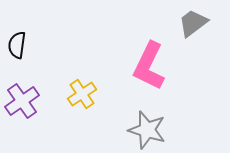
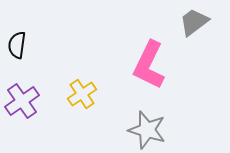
gray trapezoid: moved 1 px right, 1 px up
pink L-shape: moved 1 px up
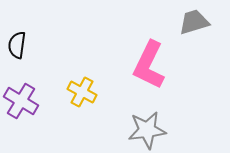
gray trapezoid: rotated 20 degrees clockwise
yellow cross: moved 2 px up; rotated 28 degrees counterclockwise
purple cross: moved 1 px left; rotated 24 degrees counterclockwise
gray star: rotated 24 degrees counterclockwise
